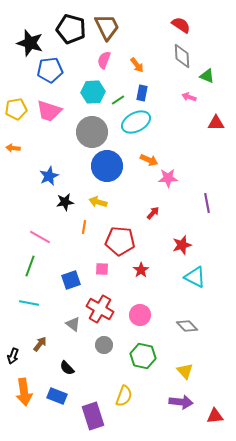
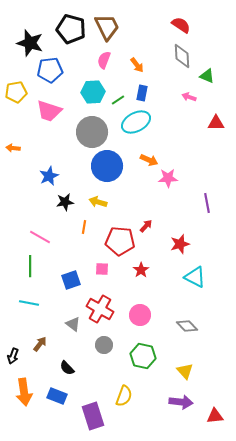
yellow pentagon at (16, 109): moved 17 px up
red arrow at (153, 213): moved 7 px left, 13 px down
red star at (182, 245): moved 2 px left, 1 px up
green line at (30, 266): rotated 20 degrees counterclockwise
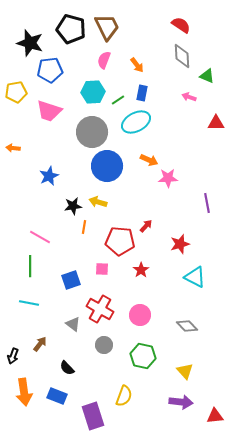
black star at (65, 202): moved 8 px right, 4 px down
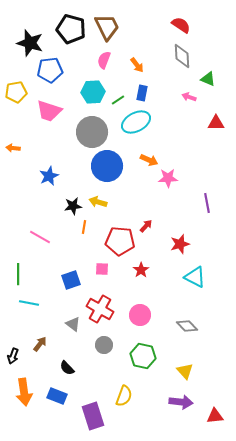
green triangle at (207, 76): moved 1 px right, 3 px down
green line at (30, 266): moved 12 px left, 8 px down
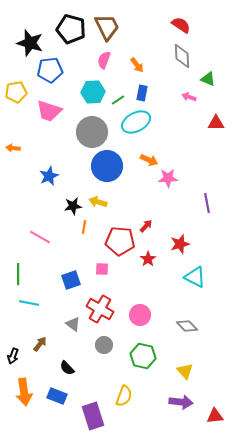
red star at (141, 270): moved 7 px right, 11 px up
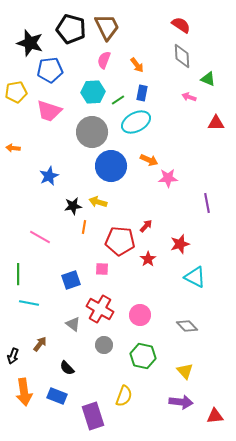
blue circle at (107, 166): moved 4 px right
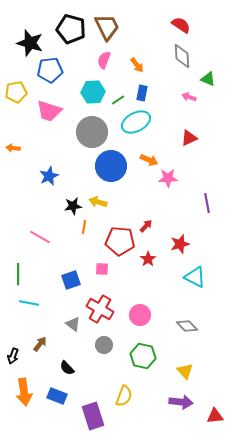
red triangle at (216, 123): moved 27 px left, 15 px down; rotated 24 degrees counterclockwise
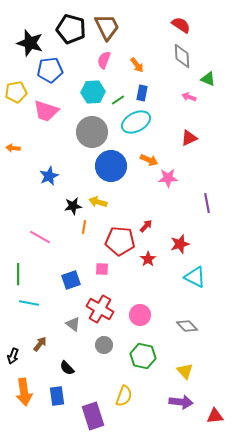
pink trapezoid at (49, 111): moved 3 px left
blue rectangle at (57, 396): rotated 60 degrees clockwise
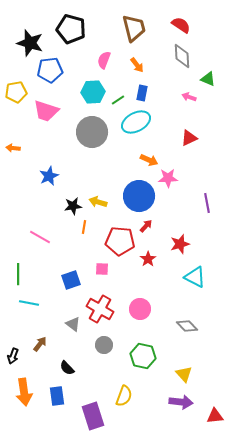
brown trapezoid at (107, 27): moved 27 px right, 1 px down; rotated 12 degrees clockwise
blue circle at (111, 166): moved 28 px right, 30 px down
pink circle at (140, 315): moved 6 px up
yellow triangle at (185, 371): moved 1 px left, 3 px down
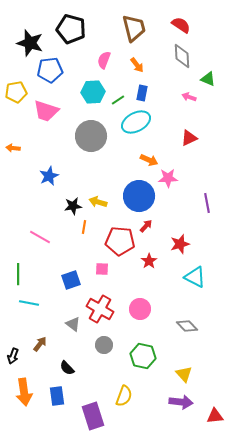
gray circle at (92, 132): moved 1 px left, 4 px down
red star at (148, 259): moved 1 px right, 2 px down
